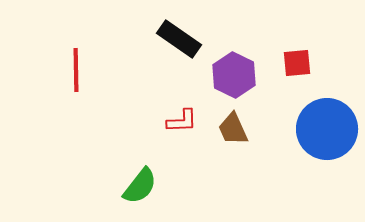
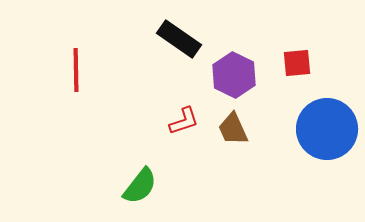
red L-shape: moved 2 px right; rotated 16 degrees counterclockwise
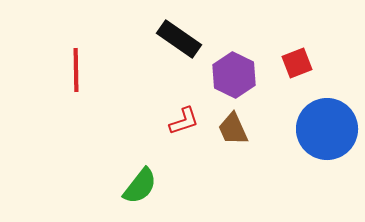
red square: rotated 16 degrees counterclockwise
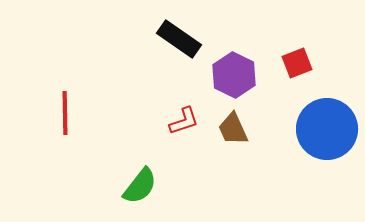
red line: moved 11 px left, 43 px down
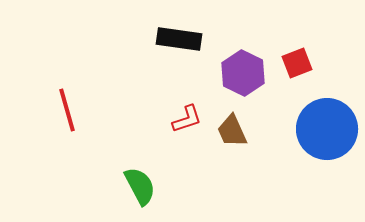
black rectangle: rotated 27 degrees counterclockwise
purple hexagon: moved 9 px right, 2 px up
red line: moved 2 px right, 3 px up; rotated 15 degrees counterclockwise
red L-shape: moved 3 px right, 2 px up
brown trapezoid: moved 1 px left, 2 px down
green semicircle: rotated 66 degrees counterclockwise
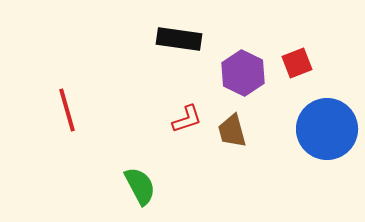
brown trapezoid: rotated 9 degrees clockwise
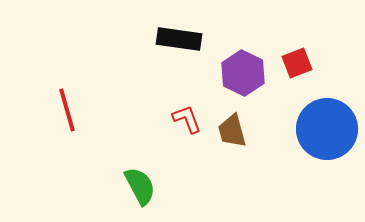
red L-shape: rotated 92 degrees counterclockwise
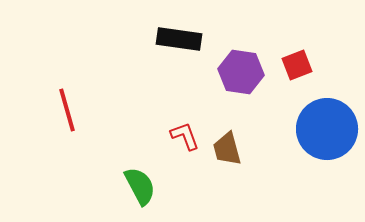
red square: moved 2 px down
purple hexagon: moved 2 px left, 1 px up; rotated 18 degrees counterclockwise
red L-shape: moved 2 px left, 17 px down
brown trapezoid: moved 5 px left, 18 px down
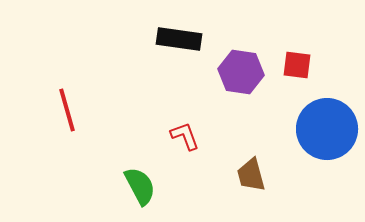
red square: rotated 28 degrees clockwise
brown trapezoid: moved 24 px right, 26 px down
